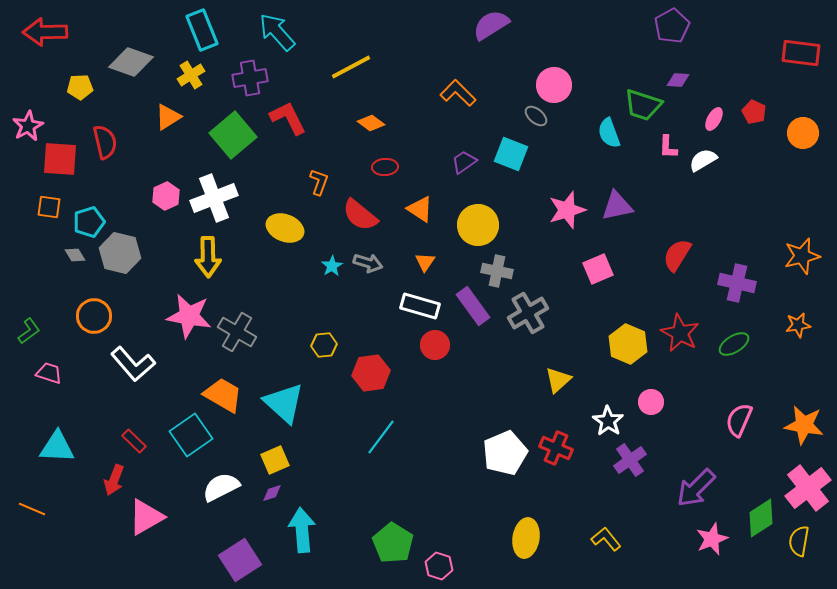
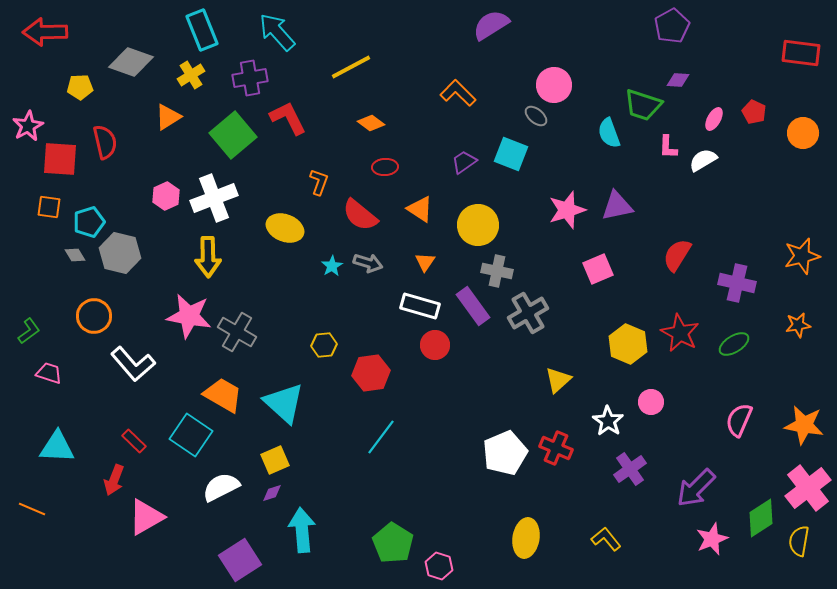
cyan square at (191, 435): rotated 21 degrees counterclockwise
purple cross at (630, 460): moved 9 px down
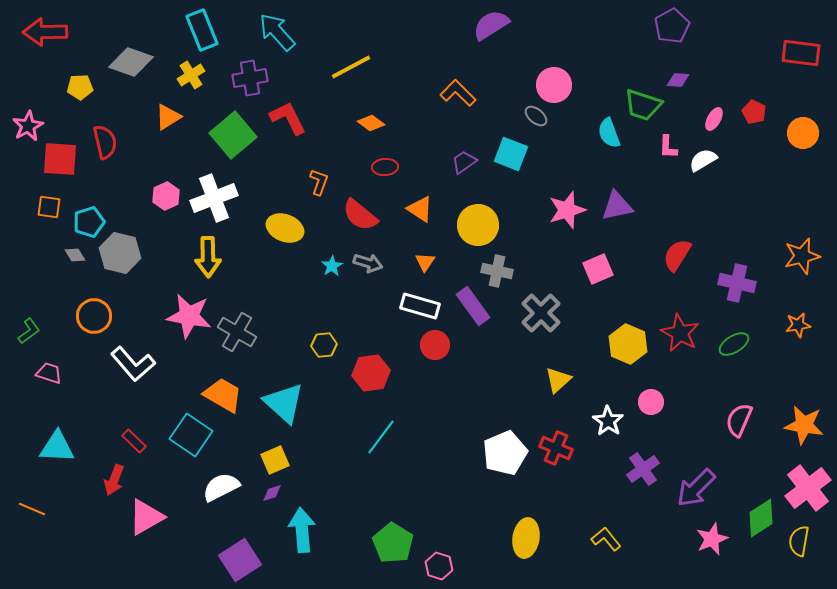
gray cross at (528, 313): moved 13 px right; rotated 15 degrees counterclockwise
purple cross at (630, 469): moved 13 px right
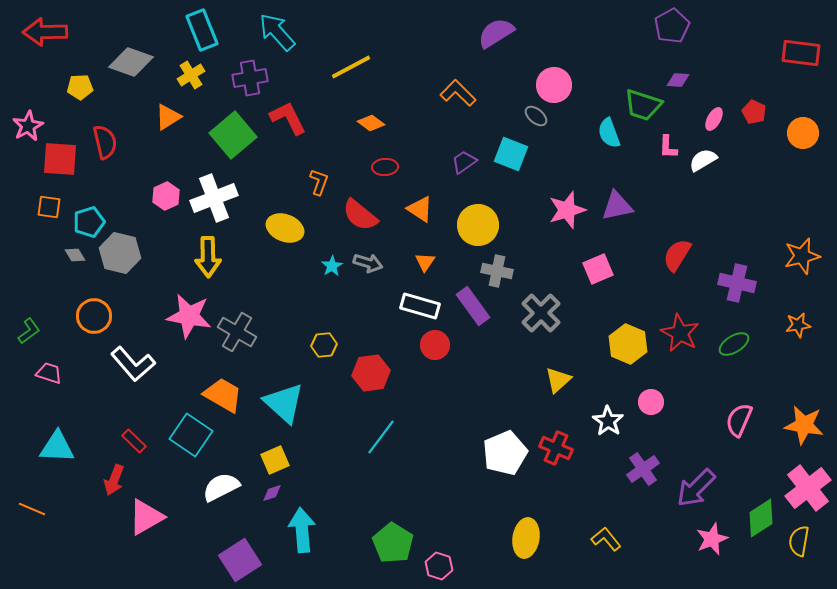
purple semicircle at (491, 25): moved 5 px right, 8 px down
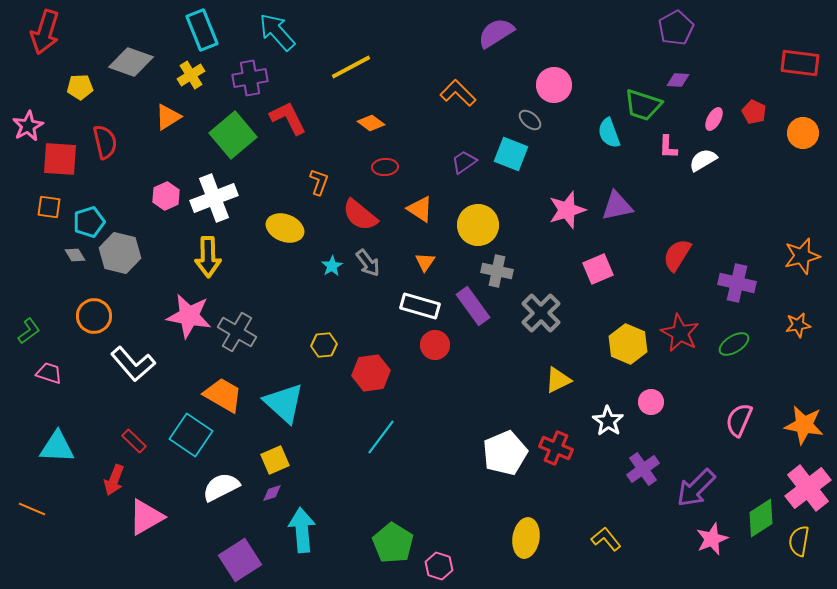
purple pentagon at (672, 26): moved 4 px right, 2 px down
red arrow at (45, 32): rotated 72 degrees counterclockwise
red rectangle at (801, 53): moved 1 px left, 10 px down
gray ellipse at (536, 116): moved 6 px left, 4 px down
gray arrow at (368, 263): rotated 36 degrees clockwise
yellow triangle at (558, 380): rotated 16 degrees clockwise
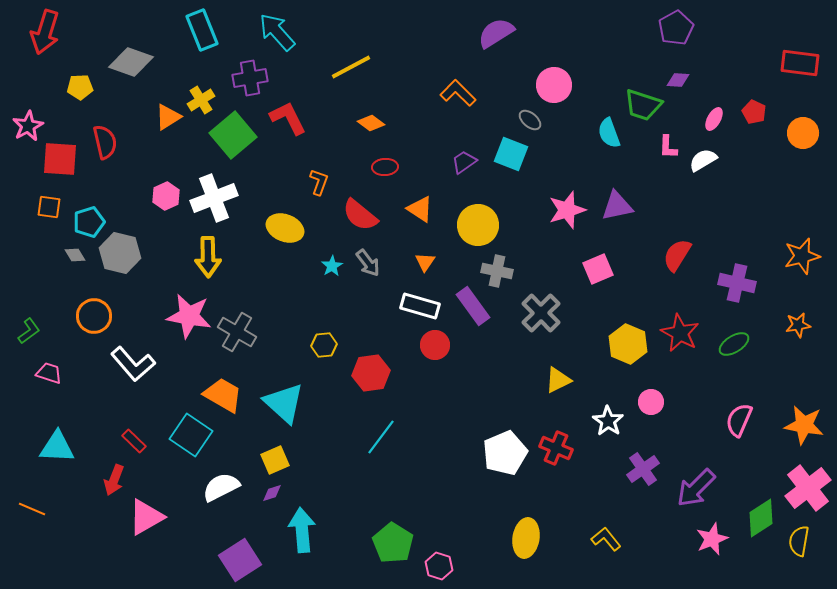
yellow cross at (191, 75): moved 10 px right, 25 px down
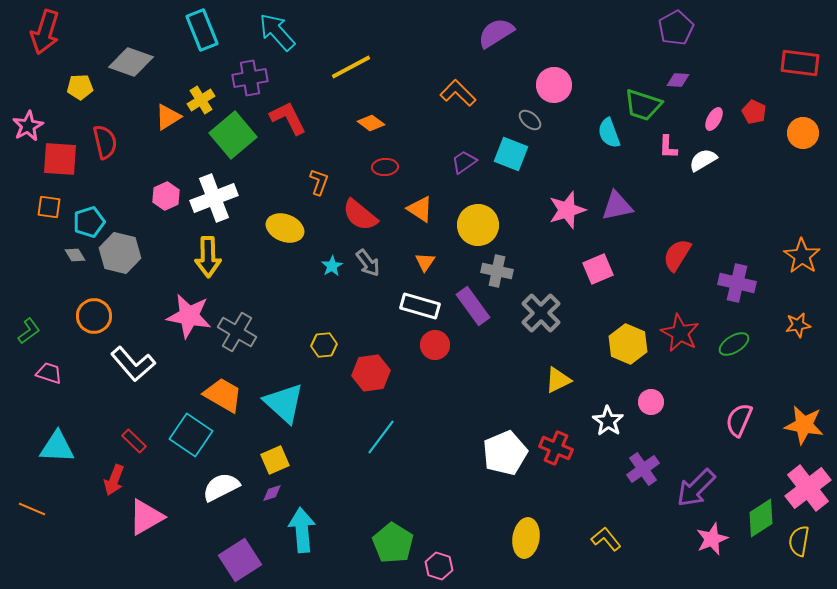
orange star at (802, 256): rotated 24 degrees counterclockwise
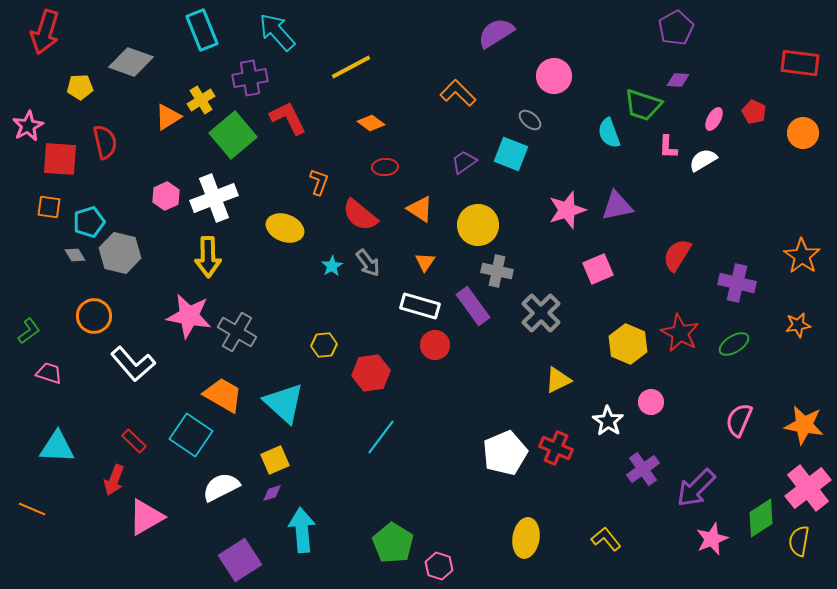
pink circle at (554, 85): moved 9 px up
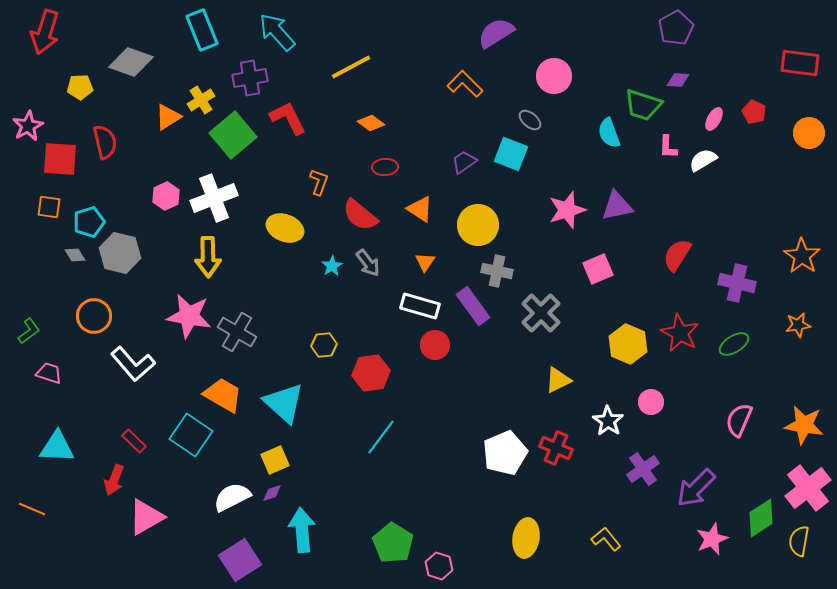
orange L-shape at (458, 93): moved 7 px right, 9 px up
orange circle at (803, 133): moved 6 px right
white semicircle at (221, 487): moved 11 px right, 10 px down
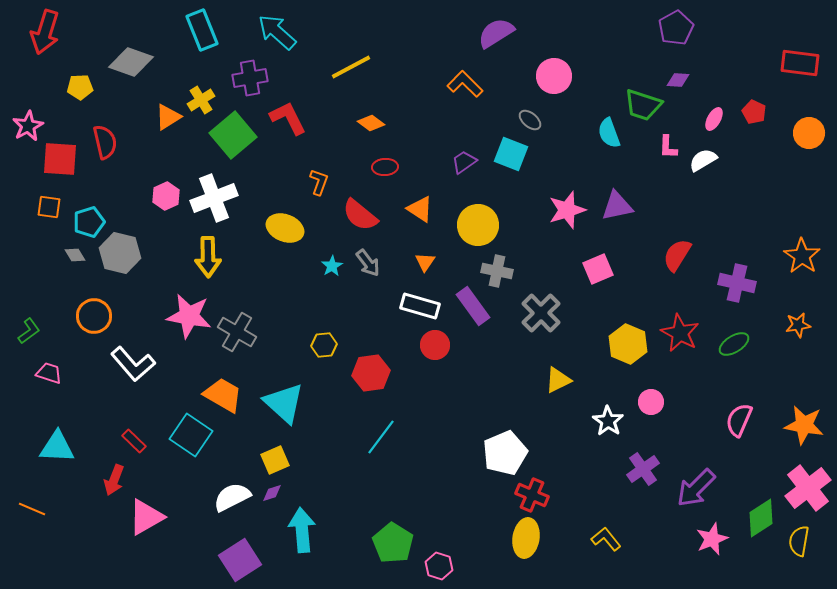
cyan arrow at (277, 32): rotated 6 degrees counterclockwise
red cross at (556, 448): moved 24 px left, 47 px down
